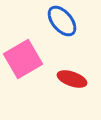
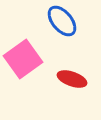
pink square: rotated 6 degrees counterclockwise
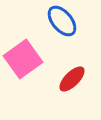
red ellipse: rotated 64 degrees counterclockwise
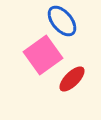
pink square: moved 20 px right, 4 px up
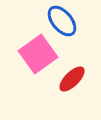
pink square: moved 5 px left, 1 px up
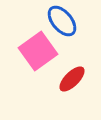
pink square: moved 3 px up
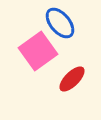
blue ellipse: moved 2 px left, 2 px down
